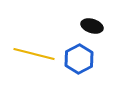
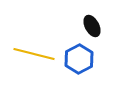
black ellipse: rotated 45 degrees clockwise
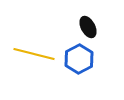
black ellipse: moved 4 px left, 1 px down
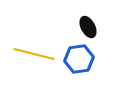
blue hexagon: rotated 20 degrees clockwise
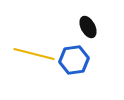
blue hexagon: moved 5 px left, 1 px down
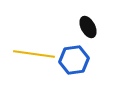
yellow line: rotated 6 degrees counterclockwise
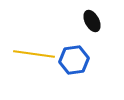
black ellipse: moved 4 px right, 6 px up
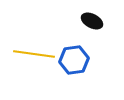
black ellipse: rotated 35 degrees counterclockwise
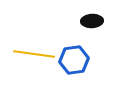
black ellipse: rotated 30 degrees counterclockwise
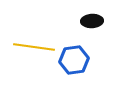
yellow line: moved 7 px up
